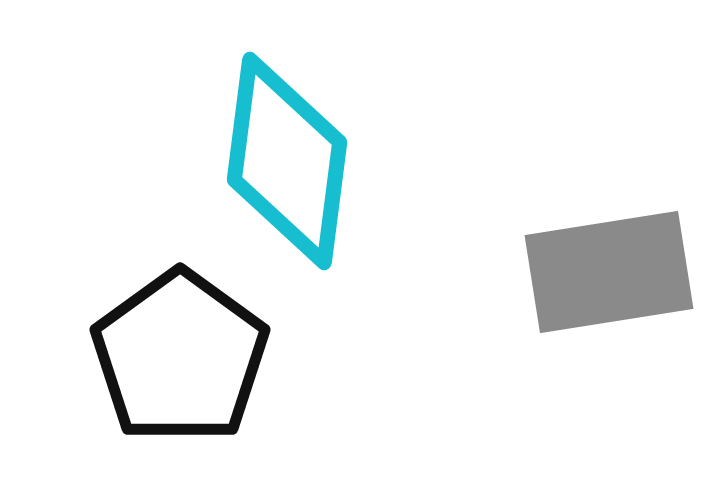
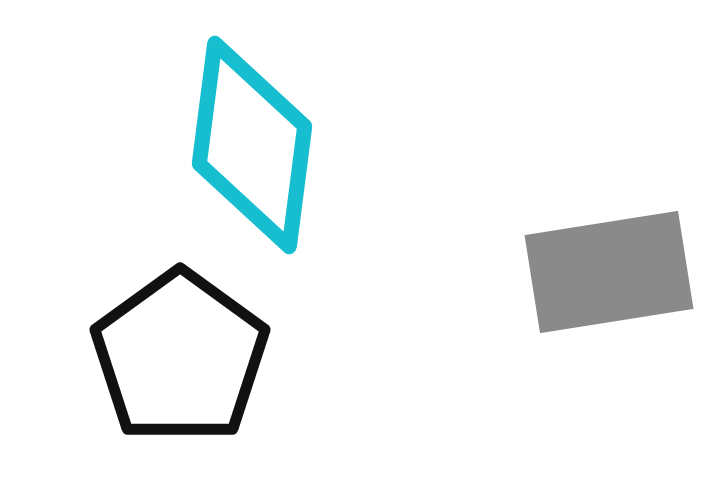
cyan diamond: moved 35 px left, 16 px up
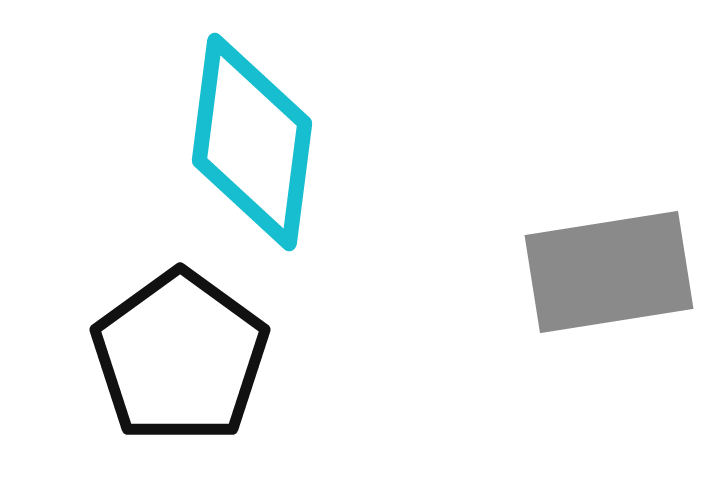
cyan diamond: moved 3 px up
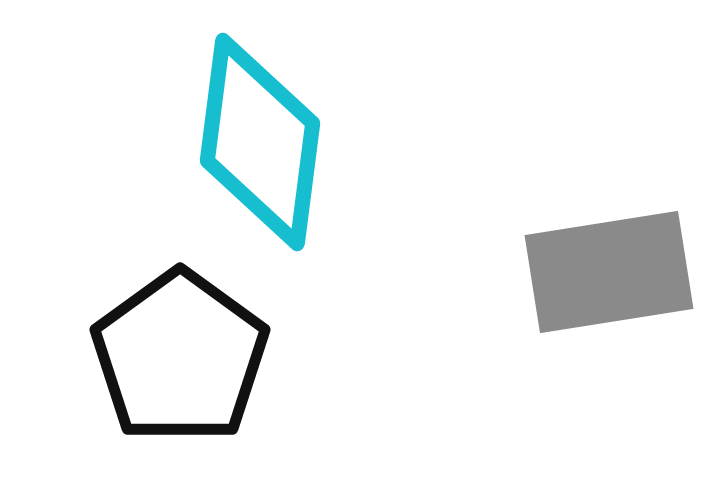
cyan diamond: moved 8 px right
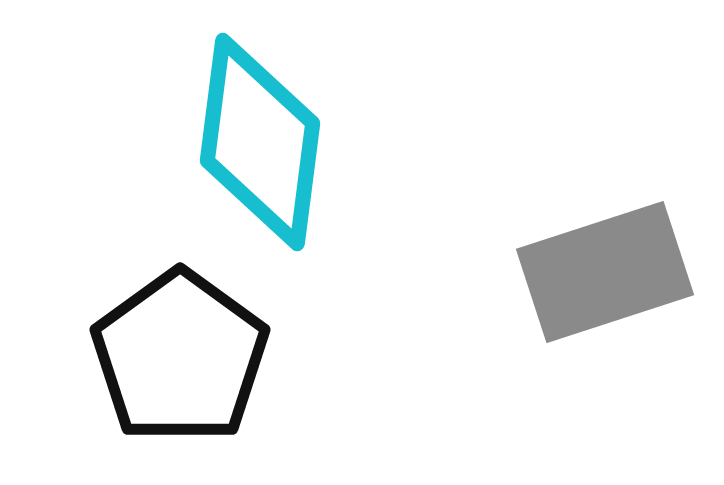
gray rectangle: moved 4 px left; rotated 9 degrees counterclockwise
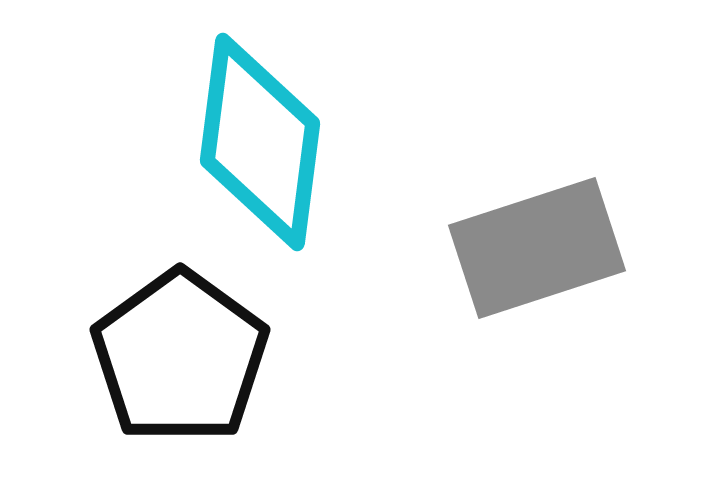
gray rectangle: moved 68 px left, 24 px up
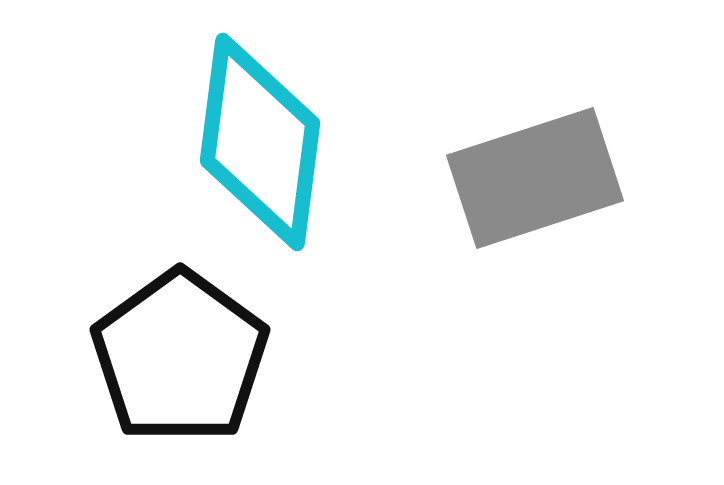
gray rectangle: moved 2 px left, 70 px up
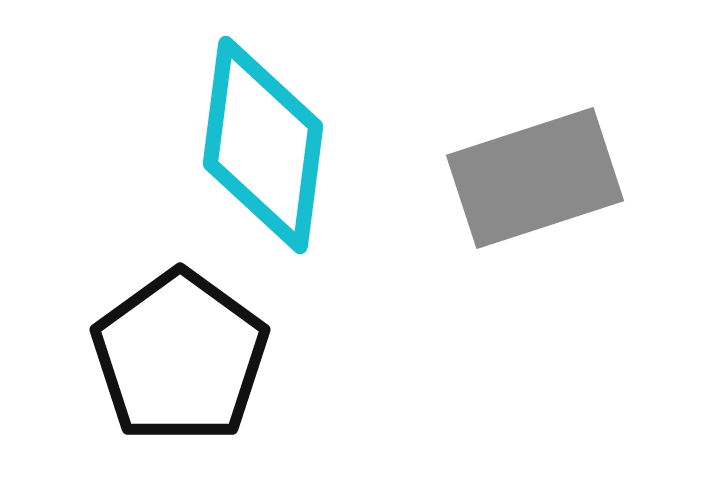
cyan diamond: moved 3 px right, 3 px down
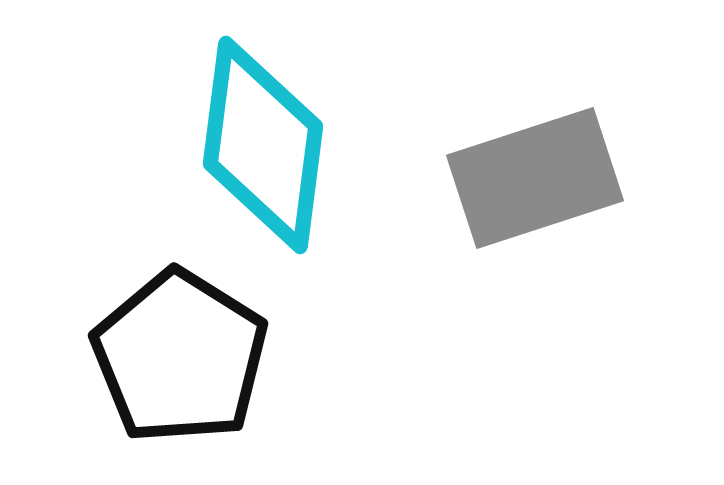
black pentagon: rotated 4 degrees counterclockwise
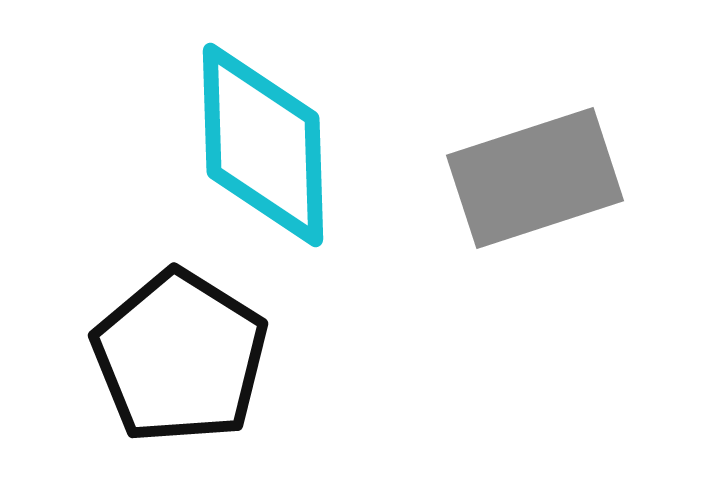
cyan diamond: rotated 9 degrees counterclockwise
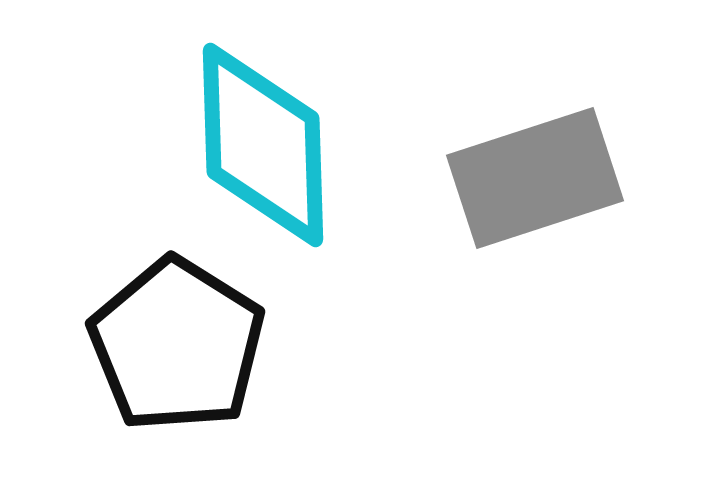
black pentagon: moved 3 px left, 12 px up
